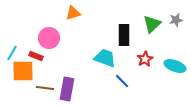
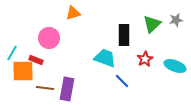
red rectangle: moved 4 px down
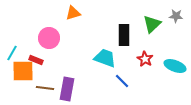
gray star: moved 4 px up; rotated 16 degrees clockwise
red star: rotated 14 degrees counterclockwise
